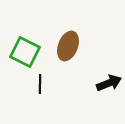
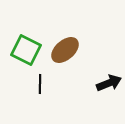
brown ellipse: moved 3 px left, 4 px down; rotated 28 degrees clockwise
green square: moved 1 px right, 2 px up
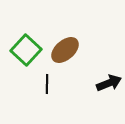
green square: rotated 16 degrees clockwise
black line: moved 7 px right
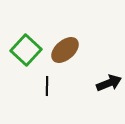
black line: moved 2 px down
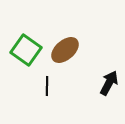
green square: rotated 8 degrees counterclockwise
black arrow: rotated 40 degrees counterclockwise
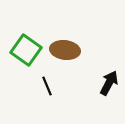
brown ellipse: rotated 48 degrees clockwise
black line: rotated 24 degrees counterclockwise
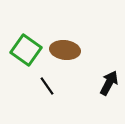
black line: rotated 12 degrees counterclockwise
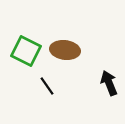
green square: moved 1 px down; rotated 8 degrees counterclockwise
black arrow: rotated 50 degrees counterclockwise
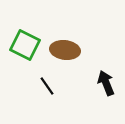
green square: moved 1 px left, 6 px up
black arrow: moved 3 px left
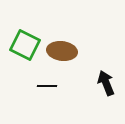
brown ellipse: moved 3 px left, 1 px down
black line: rotated 54 degrees counterclockwise
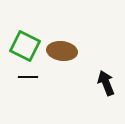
green square: moved 1 px down
black line: moved 19 px left, 9 px up
